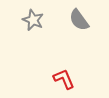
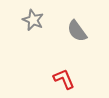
gray semicircle: moved 2 px left, 11 px down
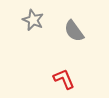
gray semicircle: moved 3 px left
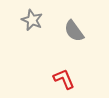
gray star: moved 1 px left
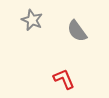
gray semicircle: moved 3 px right
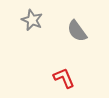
red L-shape: moved 1 px up
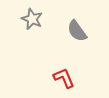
gray star: moved 1 px up
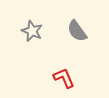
gray star: moved 12 px down
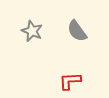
red L-shape: moved 6 px right, 3 px down; rotated 70 degrees counterclockwise
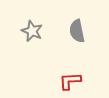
gray semicircle: rotated 25 degrees clockwise
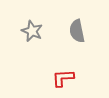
red L-shape: moved 7 px left, 3 px up
